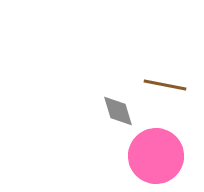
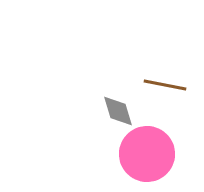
pink circle: moved 9 px left, 2 px up
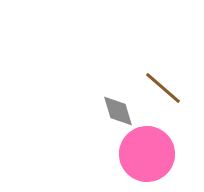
brown line: moved 2 px left, 3 px down; rotated 30 degrees clockwise
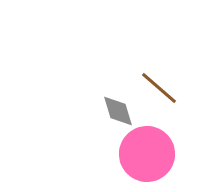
brown line: moved 4 px left
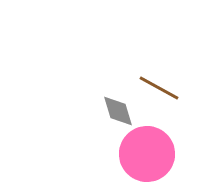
brown line: rotated 12 degrees counterclockwise
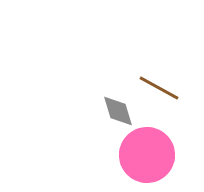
pink circle: moved 1 px down
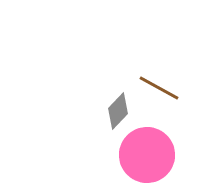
gray diamond: rotated 60 degrees clockwise
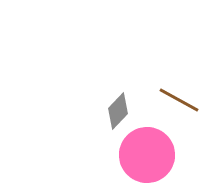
brown line: moved 20 px right, 12 px down
